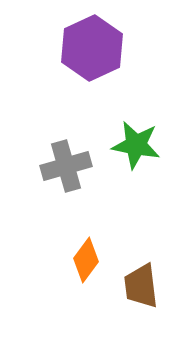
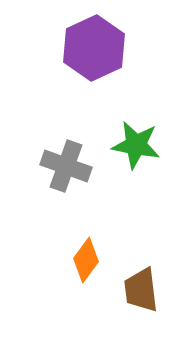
purple hexagon: moved 2 px right
gray cross: rotated 36 degrees clockwise
brown trapezoid: moved 4 px down
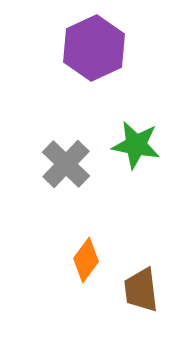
gray cross: moved 2 px up; rotated 24 degrees clockwise
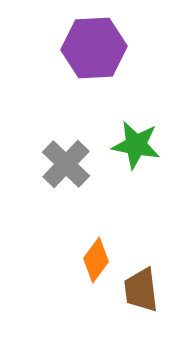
purple hexagon: rotated 22 degrees clockwise
orange diamond: moved 10 px right
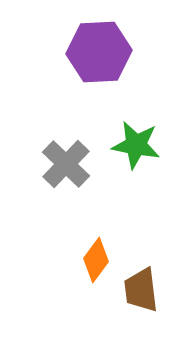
purple hexagon: moved 5 px right, 4 px down
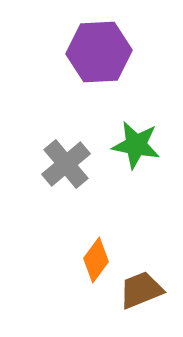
gray cross: rotated 6 degrees clockwise
brown trapezoid: rotated 75 degrees clockwise
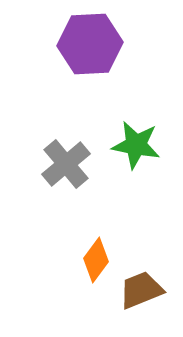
purple hexagon: moved 9 px left, 8 px up
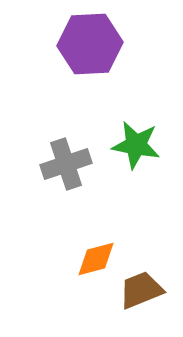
gray cross: rotated 21 degrees clockwise
orange diamond: moved 1 px up; rotated 39 degrees clockwise
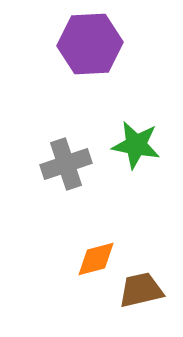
brown trapezoid: rotated 9 degrees clockwise
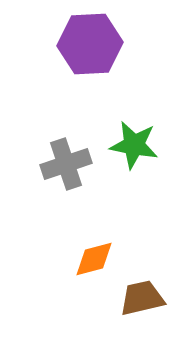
green star: moved 2 px left
orange diamond: moved 2 px left
brown trapezoid: moved 1 px right, 8 px down
